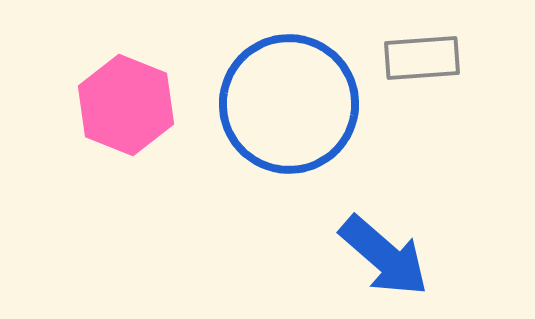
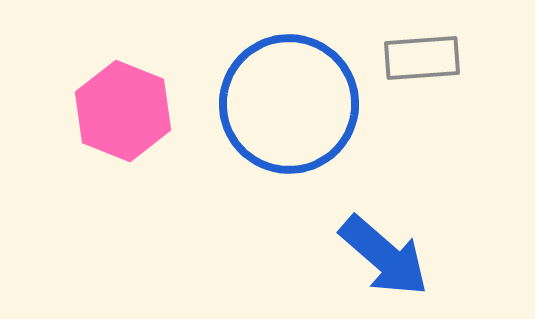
pink hexagon: moved 3 px left, 6 px down
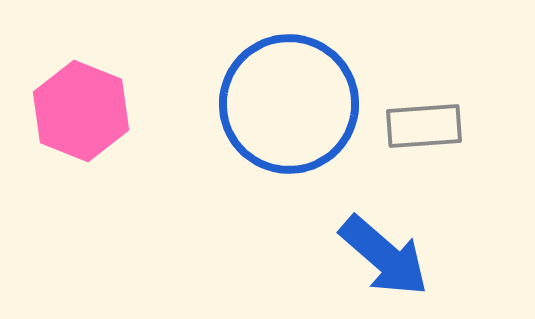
gray rectangle: moved 2 px right, 68 px down
pink hexagon: moved 42 px left
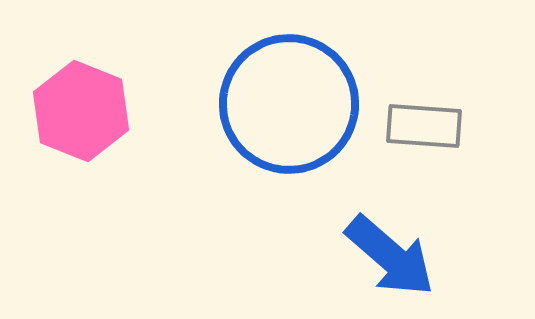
gray rectangle: rotated 8 degrees clockwise
blue arrow: moved 6 px right
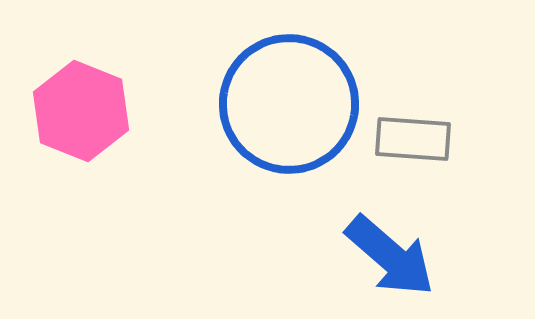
gray rectangle: moved 11 px left, 13 px down
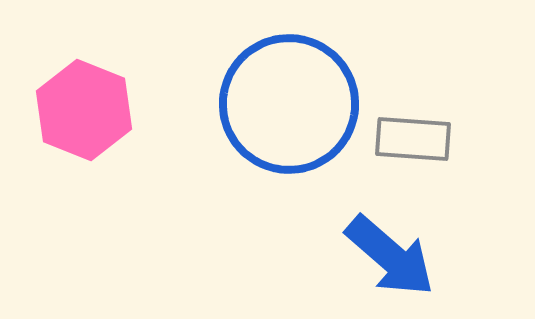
pink hexagon: moved 3 px right, 1 px up
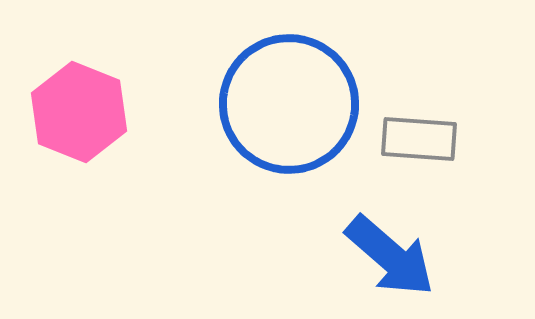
pink hexagon: moved 5 px left, 2 px down
gray rectangle: moved 6 px right
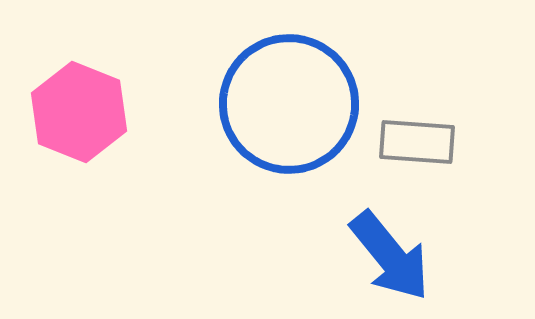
gray rectangle: moved 2 px left, 3 px down
blue arrow: rotated 10 degrees clockwise
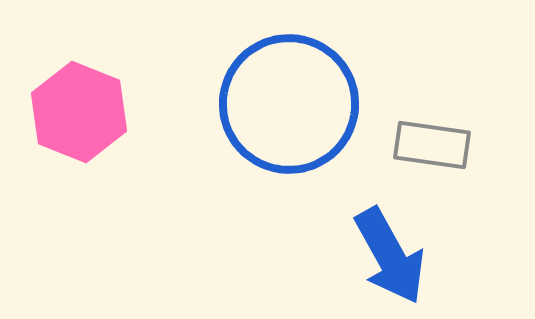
gray rectangle: moved 15 px right, 3 px down; rotated 4 degrees clockwise
blue arrow: rotated 10 degrees clockwise
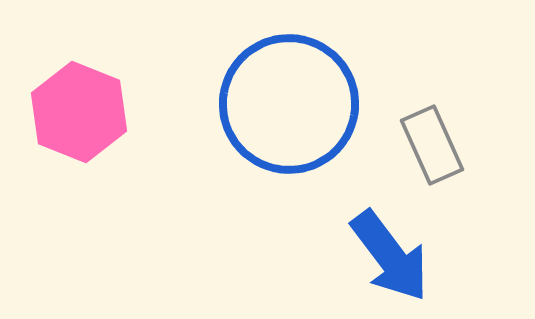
gray rectangle: rotated 58 degrees clockwise
blue arrow: rotated 8 degrees counterclockwise
